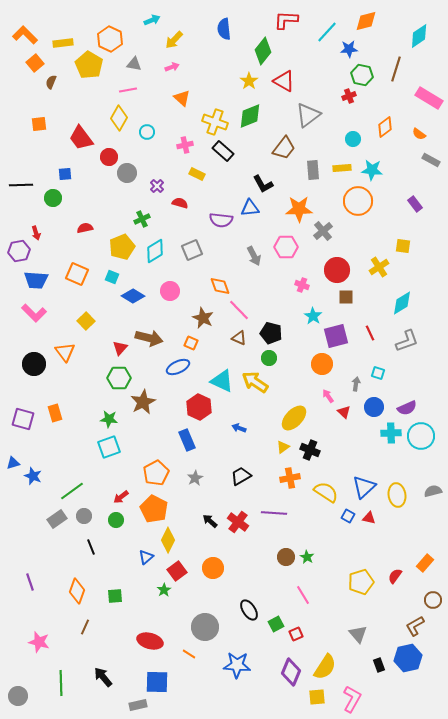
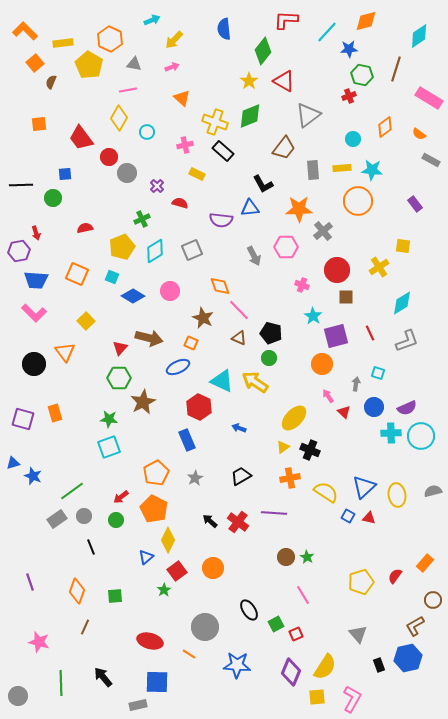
orange L-shape at (25, 35): moved 4 px up
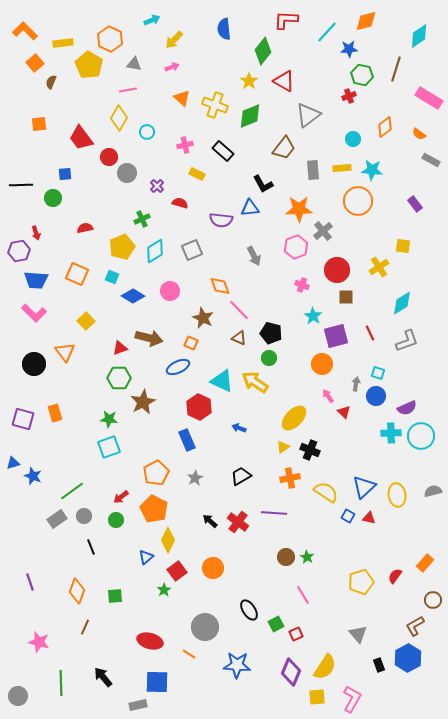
yellow cross at (215, 122): moved 17 px up
pink hexagon at (286, 247): moved 10 px right; rotated 20 degrees counterclockwise
red triangle at (120, 348): rotated 28 degrees clockwise
blue circle at (374, 407): moved 2 px right, 11 px up
blue hexagon at (408, 658): rotated 16 degrees counterclockwise
